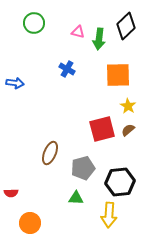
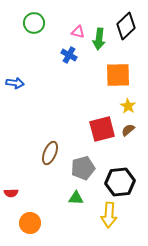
blue cross: moved 2 px right, 14 px up
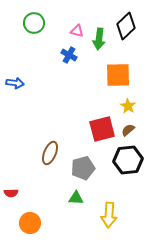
pink triangle: moved 1 px left, 1 px up
black hexagon: moved 8 px right, 22 px up
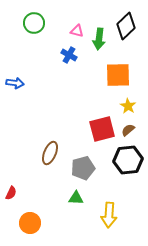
red semicircle: rotated 64 degrees counterclockwise
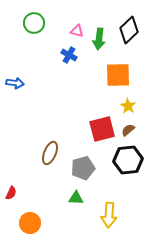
black diamond: moved 3 px right, 4 px down
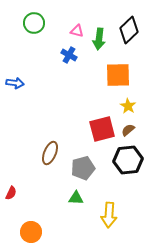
orange circle: moved 1 px right, 9 px down
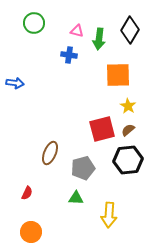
black diamond: moved 1 px right; rotated 16 degrees counterclockwise
blue cross: rotated 21 degrees counterclockwise
red semicircle: moved 16 px right
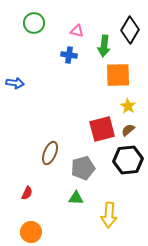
green arrow: moved 5 px right, 7 px down
